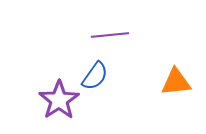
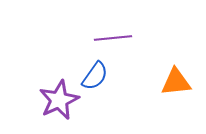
purple line: moved 3 px right, 3 px down
purple star: rotated 9 degrees clockwise
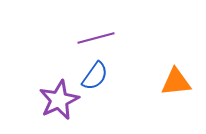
purple line: moved 17 px left; rotated 9 degrees counterclockwise
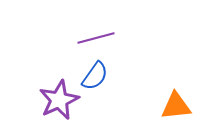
orange triangle: moved 24 px down
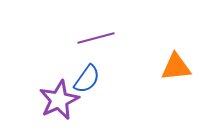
blue semicircle: moved 8 px left, 3 px down
orange triangle: moved 39 px up
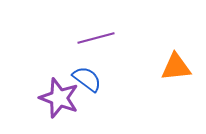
blue semicircle: rotated 88 degrees counterclockwise
purple star: moved 2 px up; rotated 27 degrees counterclockwise
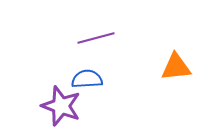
blue semicircle: rotated 40 degrees counterclockwise
purple star: moved 2 px right, 8 px down
